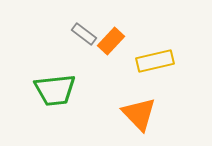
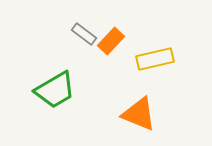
yellow rectangle: moved 2 px up
green trapezoid: rotated 24 degrees counterclockwise
orange triangle: rotated 24 degrees counterclockwise
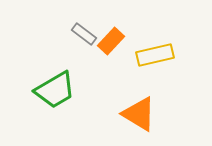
yellow rectangle: moved 4 px up
orange triangle: rotated 9 degrees clockwise
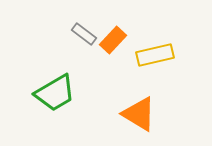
orange rectangle: moved 2 px right, 1 px up
green trapezoid: moved 3 px down
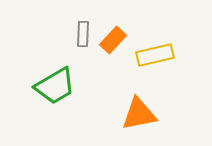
gray rectangle: moved 1 px left; rotated 55 degrees clockwise
green trapezoid: moved 7 px up
orange triangle: rotated 42 degrees counterclockwise
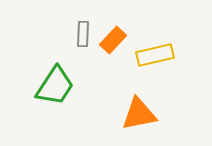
green trapezoid: rotated 27 degrees counterclockwise
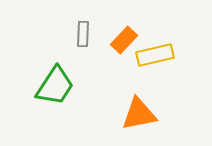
orange rectangle: moved 11 px right
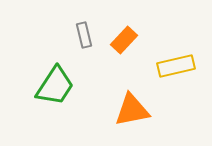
gray rectangle: moved 1 px right, 1 px down; rotated 15 degrees counterclockwise
yellow rectangle: moved 21 px right, 11 px down
orange triangle: moved 7 px left, 4 px up
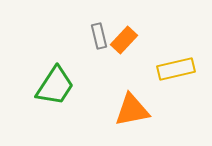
gray rectangle: moved 15 px right, 1 px down
yellow rectangle: moved 3 px down
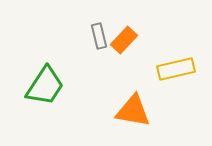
green trapezoid: moved 10 px left
orange triangle: moved 1 px right, 1 px down; rotated 21 degrees clockwise
